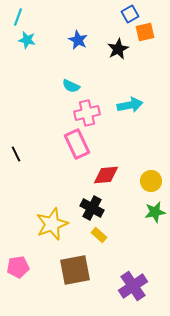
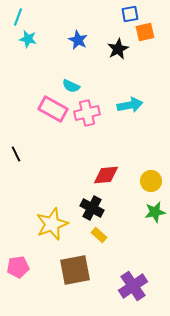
blue square: rotated 18 degrees clockwise
cyan star: moved 1 px right, 1 px up
pink rectangle: moved 24 px left, 35 px up; rotated 36 degrees counterclockwise
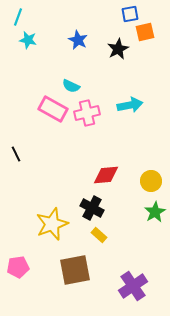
cyan star: moved 1 px down
green star: rotated 20 degrees counterclockwise
